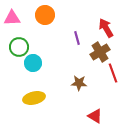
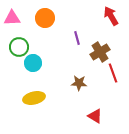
orange circle: moved 3 px down
red arrow: moved 5 px right, 12 px up
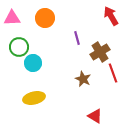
brown star: moved 4 px right, 4 px up; rotated 21 degrees clockwise
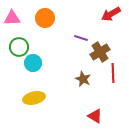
red arrow: moved 2 px up; rotated 90 degrees counterclockwise
purple line: moved 4 px right; rotated 56 degrees counterclockwise
red line: rotated 18 degrees clockwise
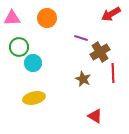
orange circle: moved 2 px right
